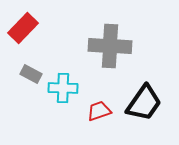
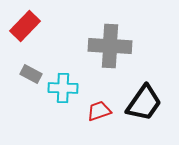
red rectangle: moved 2 px right, 2 px up
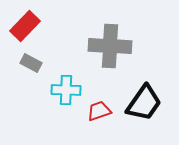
gray rectangle: moved 11 px up
cyan cross: moved 3 px right, 2 px down
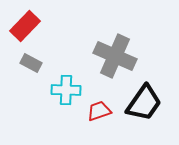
gray cross: moved 5 px right, 10 px down; rotated 21 degrees clockwise
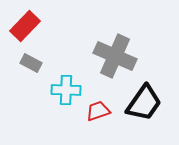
red trapezoid: moved 1 px left
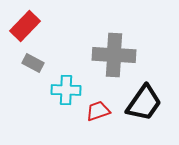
gray cross: moved 1 px left, 1 px up; rotated 21 degrees counterclockwise
gray rectangle: moved 2 px right
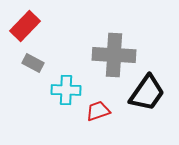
black trapezoid: moved 3 px right, 10 px up
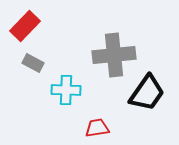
gray cross: rotated 9 degrees counterclockwise
red trapezoid: moved 1 px left, 17 px down; rotated 10 degrees clockwise
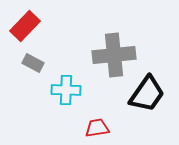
black trapezoid: moved 1 px down
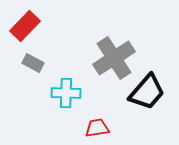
gray cross: moved 3 px down; rotated 27 degrees counterclockwise
cyan cross: moved 3 px down
black trapezoid: moved 2 px up; rotated 6 degrees clockwise
